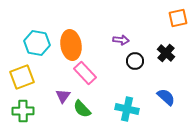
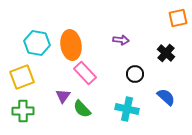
black circle: moved 13 px down
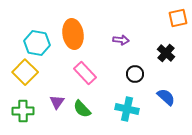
orange ellipse: moved 2 px right, 11 px up
yellow square: moved 3 px right, 5 px up; rotated 25 degrees counterclockwise
purple triangle: moved 6 px left, 6 px down
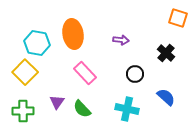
orange square: rotated 30 degrees clockwise
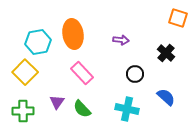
cyan hexagon: moved 1 px right, 1 px up; rotated 20 degrees counterclockwise
pink rectangle: moved 3 px left
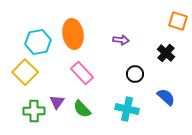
orange square: moved 3 px down
green cross: moved 11 px right
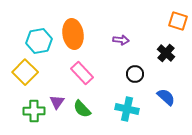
cyan hexagon: moved 1 px right, 1 px up
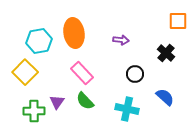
orange square: rotated 18 degrees counterclockwise
orange ellipse: moved 1 px right, 1 px up
blue semicircle: moved 1 px left
green semicircle: moved 3 px right, 8 px up
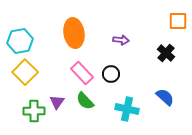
cyan hexagon: moved 19 px left
black circle: moved 24 px left
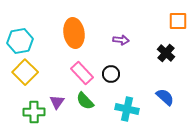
green cross: moved 1 px down
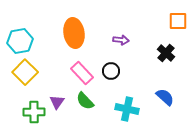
black circle: moved 3 px up
